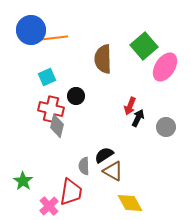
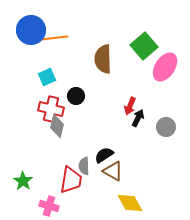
red trapezoid: moved 12 px up
pink cross: rotated 30 degrees counterclockwise
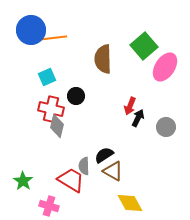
orange line: moved 1 px left
red trapezoid: rotated 68 degrees counterclockwise
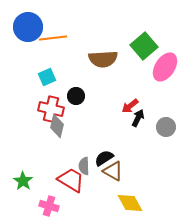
blue circle: moved 3 px left, 3 px up
brown semicircle: rotated 92 degrees counterclockwise
red arrow: rotated 30 degrees clockwise
black semicircle: moved 3 px down
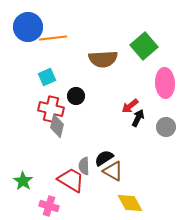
pink ellipse: moved 16 px down; rotated 36 degrees counterclockwise
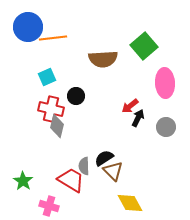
brown triangle: rotated 15 degrees clockwise
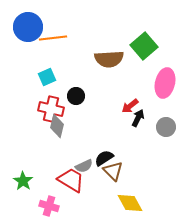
brown semicircle: moved 6 px right
pink ellipse: rotated 16 degrees clockwise
gray semicircle: rotated 114 degrees counterclockwise
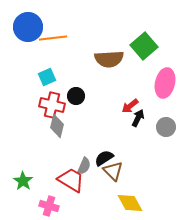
red cross: moved 1 px right, 4 px up
gray semicircle: rotated 42 degrees counterclockwise
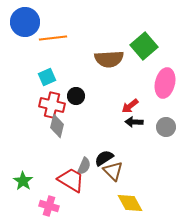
blue circle: moved 3 px left, 5 px up
black arrow: moved 4 px left, 4 px down; rotated 114 degrees counterclockwise
